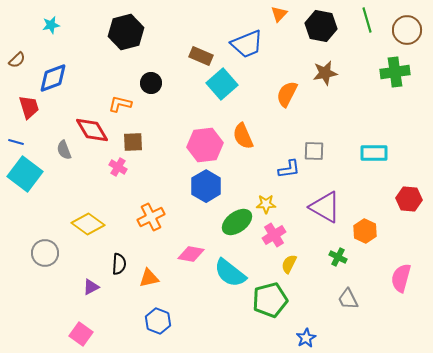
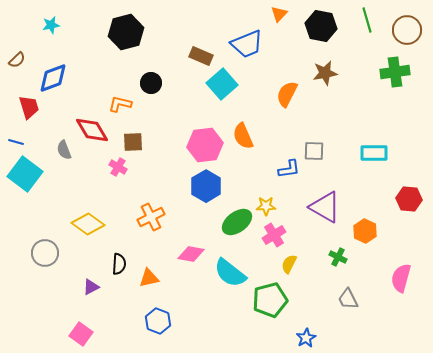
yellow star at (266, 204): moved 2 px down
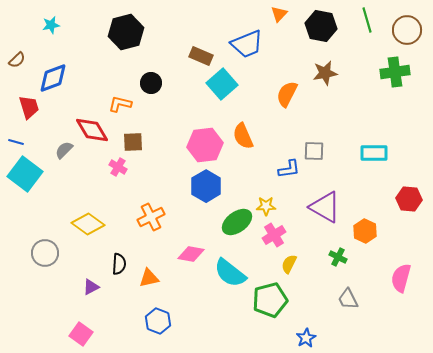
gray semicircle at (64, 150): rotated 66 degrees clockwise
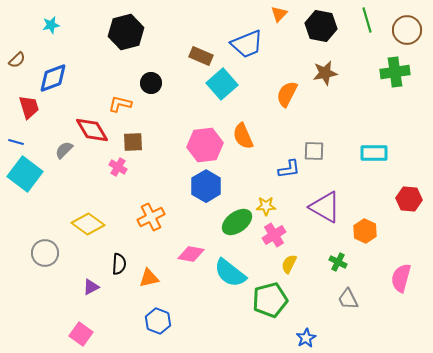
green cross at (338, 257): moved 5 px down
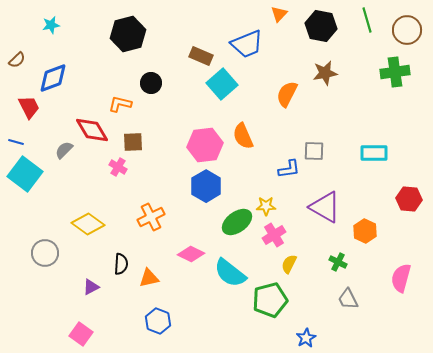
black hexagon at (126, 32): moved 2 px right, 2 px down
red trapezoid at (29, 107): rotated 10 degrees counterclockwise
pink diamond at (191, 254): rotated 16 degrees clockwise
black semicircle at (119, 264): moved 2 px right
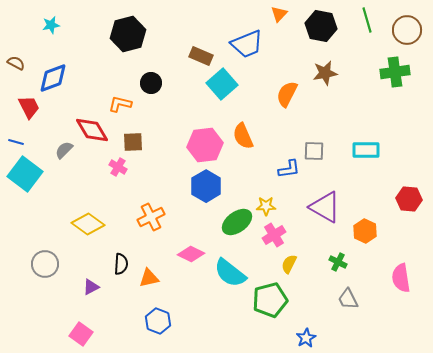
brown semicircle at (17, 60): moved 1 px left, 3 px down; rotated 108 degrees counterclockwise
cyan rectangle at (374, 153): moved 8 px left, 3 px up
gray circle at (45, 253): moved 11 px down
pink semicircle at (401, 278): rotated 24 degrees counterclockwise
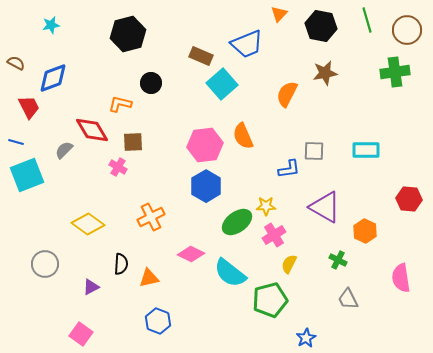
cyan square at (25, 174): moved 2 px right, 1 px down; rotated 32 degrees clockwise
green cross at (338, 262): moved 2 px up
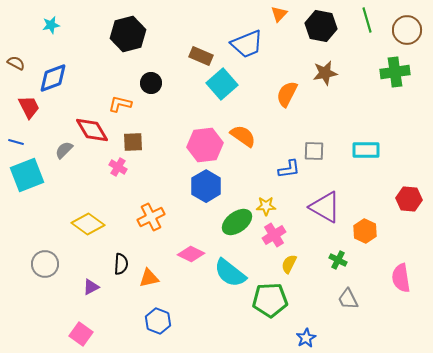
orange semicircle at (243, 136): rotated 148 degrees clockwise
green pentagon at (270, 300): rotated 12 degrees clockwise
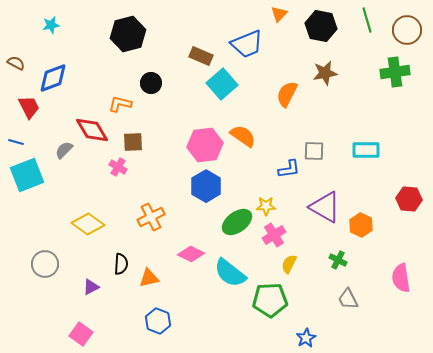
orange hexagon at (365, 231): moved 4 px left, 6 px up
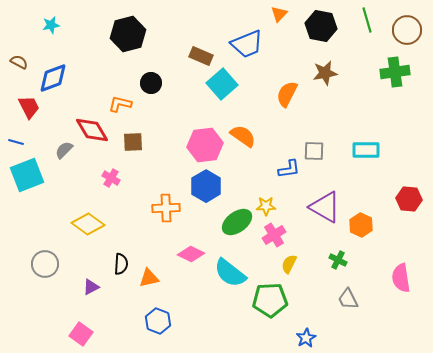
brown semicircle at (16, 63): moved 3 px right, 1 px up
pink cross at (118, 167): moved 7 px left, 11 px down
orange cross at (151, 217): moved 15 px right, 9 px up; rotated 24 degrees clockwise
